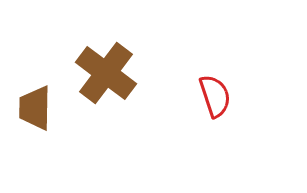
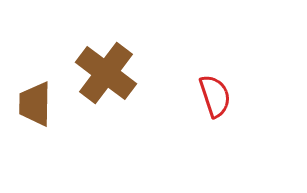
brown trapezoid: moved 4 px up
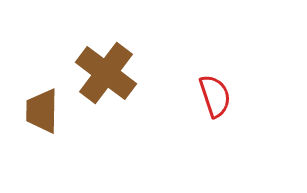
brown trapezoid: moved 7 px right, 7 px down
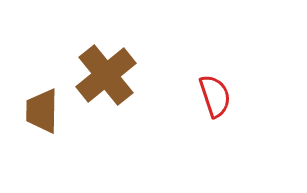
brown cross: moved 2 px down; rotated 14 degrees clockwise
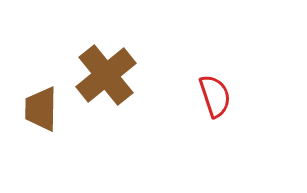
brown trapezoid: moved 1 px left, 2 px up
